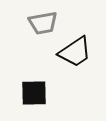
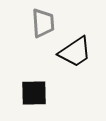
gray trapezoid: rotated 84 degrees counterclockwise
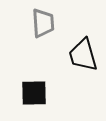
black trapezoid: moved 8 px right, 3 px down; rotated 108 degrees clockwise
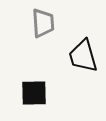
black trapezoid: moved 1 px down
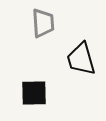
black trapezoid: moved 2 px left, 3 px down
